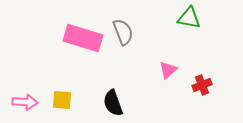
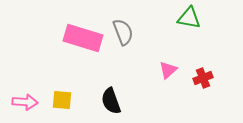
red cross: moved 1 px right, 7 px up
black semicircle: moved 2 px left, 2 px up
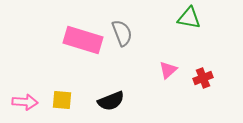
gray semicircle: moved 1 px left, 1 px down
pink rectangle: moved 2 px down
black semicircle: rotated 92 degrees counterclockwise
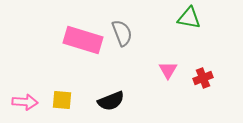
pink triangle: rotated 18 degrees counterclockwise
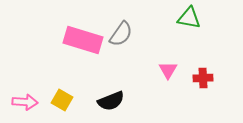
gray semicircle: moved 1 px left, 1 px down; rotated 56 degrees clockwise
red cross: rotated 18 degrees clockwise
yellow square: rotated 25 degrees clockwise
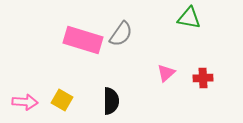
pink triangle: moved 2 px left, 3 px down; rotated 18 degrees clockwise
black semicircle: rotated 68 degrees counterclockwise
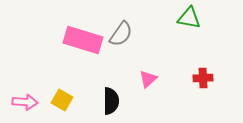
pink triangle: moved 18 px left, 6 px down
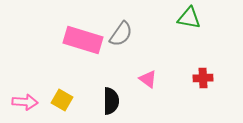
pink triangle: rotated 42 degrees counterclockwise
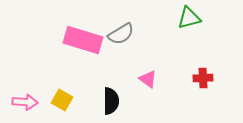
green triangle: rotated 25 degrees counterclockwise
gray semicircle: rotated 24 degrees clockwise
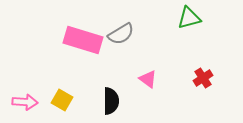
red cross: rotated 30 degrees counterclockwise
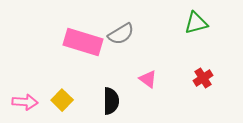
green triangle: moved 7 px right, 5 px down
pink rectangle: moved 2 px down
yellow square: rotated 15 degrees clockwise
